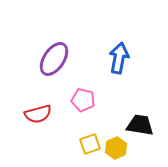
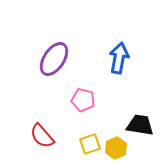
red semicircle: moved 4 px right, 22 px down; rotated 64 degrees clockwise
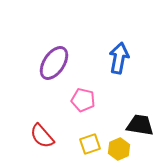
purple ellipse: moved 4 px down
yellow hexagon: moved 3 px right, 1 px down
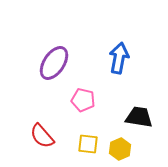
black trapezoid: moved 1 px left, 8 px up
yellow square: moved 2 px left; rotated 25 degrees clockwise
yellow hexagon: moved 1 px right
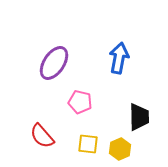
pink pentagon: moved 3 px left, 2 px down
black trapezoid: rotated 80 degrees clockwise
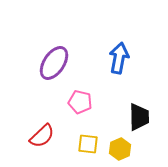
red semicircle: rotated 92 degrees counterclockwise
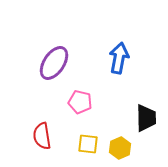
black trapezoid: moved 7 px right, 1 px down
red semicircle: rotated 124 degrees clockwise
yellow hexagon: moved 1 px up
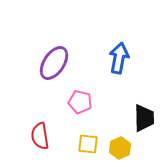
black trapezoid: moved 2 px left
red semicircle: moved 2 px left
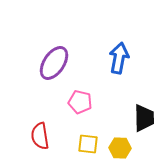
yellow hexagon: rotated 25 degrees clockwise
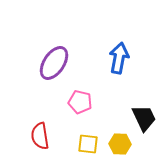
black trapezoid: rotated 24 degrees counterclockwise
yellow hexagon: moved 4 px up
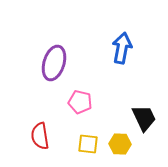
blue arrow: moved 3 px right, 10 px up
purple ellipse: rotated 16 degrees counterclockwise
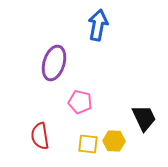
blue arrow: moved 24 px left, 23 px up
yellow hexagon: moved 6 px left, 3 px up
